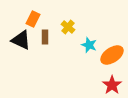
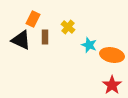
orange ellipse: rotated 45 degrees clockwise
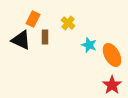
yellow cross: moved 4 px up
orange ellipse: rotated 50 degrees clockwise
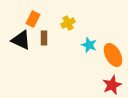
yellow cross: rotated 24 degrees clockwise
brown rectangle: moved 1 px left, 1 px down
orange ellipse: moved 1 px right
red star: rotated 12 degrees clockwise
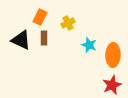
orange rectangle: moved 7 px right, 2 px up
orange ellipse: rotated 30 degrees clockwise
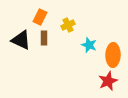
yellow cross: moved 2 px down
red star: moved 4 px left, 4 px up
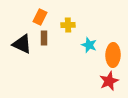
yellow cross: rotated 24 degrees clockwise
black triangle: moved 1 px right, 4 px down
red star: moved 1 px right
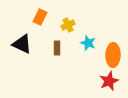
yellow cross: rotated 24 degrees counterclockwise
brown rectangle: moved 13 px right, 10 px down
cyan star: moved 1 px left, 2 px up
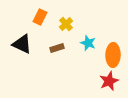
yellow cross: moved 2 px left, 1 px up; rotated 16 degrees counterclockwise
brown rectangle: rotated 72 degrees clockwise
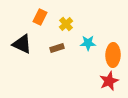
cyan star: rotated 21 degrees counterclockwise
